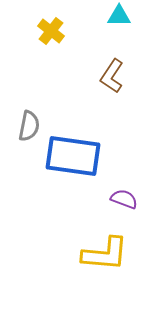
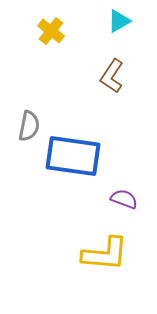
cyan triangle: moved 5 px down; rotated 30 degrees counterclockwise
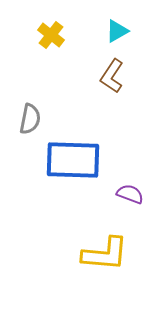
cyan triangle: moved 2 px left, 10 px down
yellow cross: moved 4 px down
gray semicircle: moved 1 px right, 7 px up
blue rectangle: moved 4 px down; rotated 6 degrees counterclockwise
purple semicircle: moved 6 px right, 5 px up
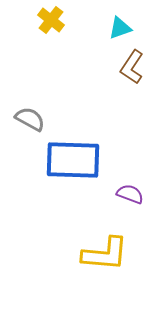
cyan triangle: moved 3 px right, 3 px up; rotated 10 degrees clockwise
yellow cross: moved 15 px up
brown L-shape: moved 20 px right, 9 px up
gray semicircle: rotated 72 degrees counterclockwise
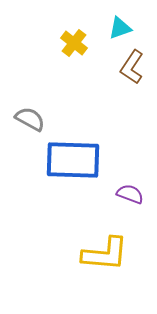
yellow cross: moved 23 px right, 23 px down
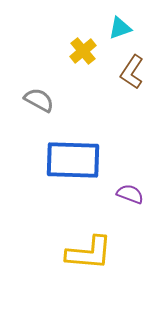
yellow cross: moved 9 px right, 8 px down; rotated 12 degrees clockwise
brown L-shape: moved 5 px down
gray semicircle: moved 9 px right, 19 px up
yellow L-shape: moved 16 px left, 1 px up
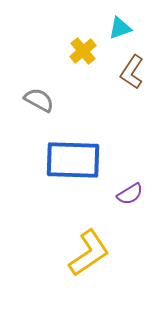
purple semicircle: rotated 128 degrees clockwise
yellow L-shape: rotated 39 degrees counterclockwise
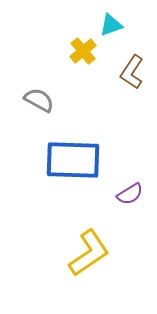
cyan triangle: moved 9 px left, 3 px up
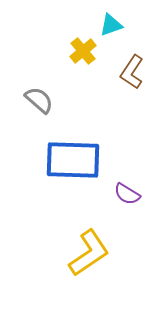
gray semicircle: rotated 12 degrees clockwise
purple semicircle: moved 3 px left; rotated 64 degrees clockwise
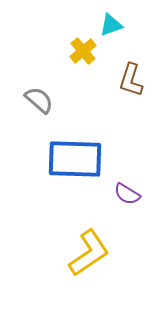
brown L-shape: moved 1 px left, 8 px down; rotated 16 degrees counterclockwise
blue rectangle: moved 2 px right, 1 px up
